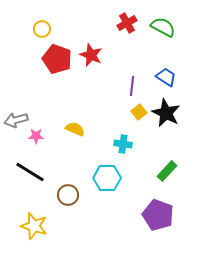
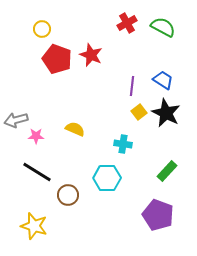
blue trapezoid: moved 3 px left, 3 px down
black line: moved 7 px right
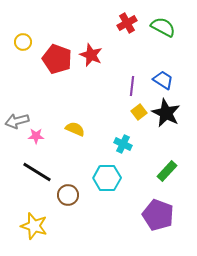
yellow circle: moved 19 px left, 13 px down
gray arrow: moved 1 px right, 1 px down
cyan cross: rotated 18 degrees clockwise
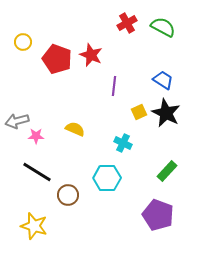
purple line: moved 18 px left
yellow square: rotated 14 degrees clockwise
cyan cross: moved 1 px up
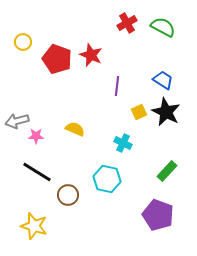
purple line: moved 3 px right
black star: moved 1 px up
cyan hexagon: moved 1 px down; rotated 12 degrees clockwise
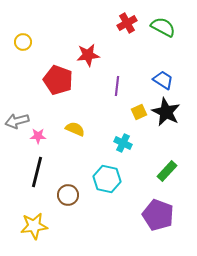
red star: moved 3 px left; rotated 30 degrees counterclockwise
red pentagon: moved 1 px right, 21 px down
pink star: moved 2 px right
black line: rotated 72 degrees clockwise
yellow star: rotated 24 degrees counterclockwise
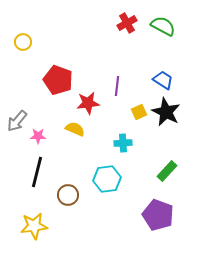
green semicircle: moved 1 px up
red star: moved 48 px down
gray arrow: rotated 35 degrees counterclockwise
cyan cross: rotated 30 degrees counterclockwise
cyan hexagon: rotated 20 degrees counterclockwise
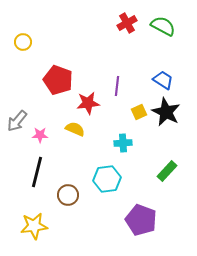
pink star: moved 2 px right, 1 px up
purple pentagon: moved 17 px left, 5 px down
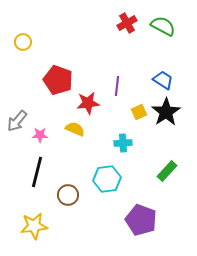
black star: rotated 12 degrees clockwise
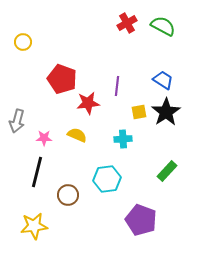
red pentagon: moved 4 px right, 1 px up
yellow square: rotated 14 degrees clockwise
gray arrow: rotated 25 degrees counterclockwise
yellow semicircle: moved 2 px right, 6 px down
pink star: moved 4 px right, 3 px down
cyan cross: moved 4 px up
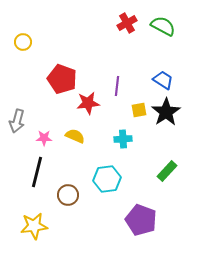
yellow square: moved 2 px up
yellow semicircle: moved 2 px left, 1 px down
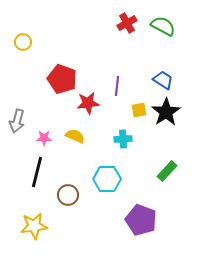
cyan hexagon: rotated 8 degrees clockwise
